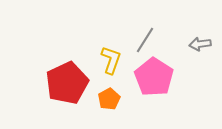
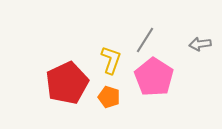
orange pentagon: moved 2 px up; rotated 25 degrees counterclockwise
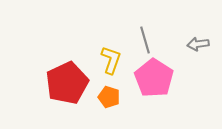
gray line: rotated 48 degrees counterclockwise
gray arrow: moved 2 px left
pink pentagon: moved 1 px down
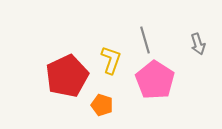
gray arrow: rotated 100 degrees counterclockwise
pink pentagon: moved 1 px right, 2 px down
red pentagon: moved 7 px up
orange pentagon: moved 7 px left, 8 px down
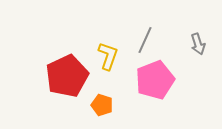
gray line: rotated 40 degrees clockwise
yellow L-shape: moved 3 px left, 4 px up
pink pentagon: rotated 18 degrees clockwise
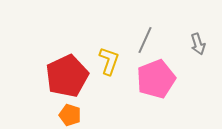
yellow L-shape: moved 1 px right, 5 px down
pink pentagon: moved 1 px right, 1 px up
orange pentagon: moved 32 px left, 10 px down
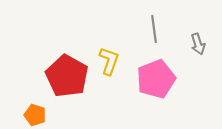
gray line: moved 9 px right, 11 px up; rotated 32 degrees counterclockwise
red pentagon: rotated 18 degrees counterclockwise
orange pentagon: moved 35 px left
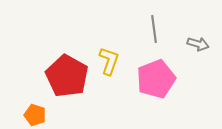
gray arrow: rotated 55 degrees counterclockwise
